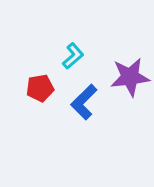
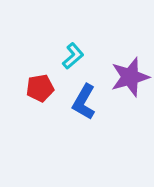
purple star: rotated 9 degrees counterclockwise
blue L-shape: rotated 15 degrees counterclockwise
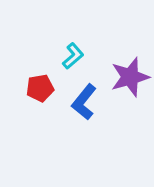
blue L-shape: rotated 9 degrees clockwise
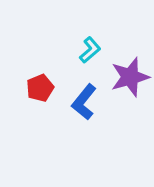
cyan L-shape: moved 17 px right, 6 px up
red pentagon: rotated 12 degrees counterclockwise
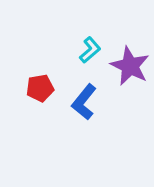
purple star: moved 11 px up; rotated 30 degrees counterclockwise
red pentagon: rotated 12 degrees clockwise
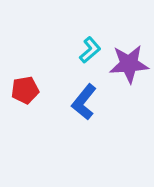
purple star: moved 1 px left, 2 px up; rotated 30 degrees counterclockwise
red pentagon: moved 15 px left, 2 px down
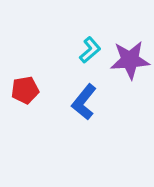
purple star: moved 1 px right, 4 px up
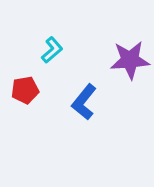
cyan L-shape: moved 38 px left
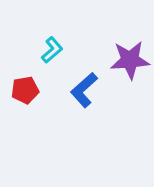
blue L-shape: moved 12 px up; rotated 9 degrees clockwise
